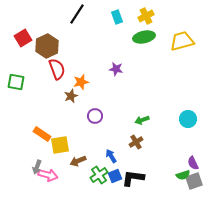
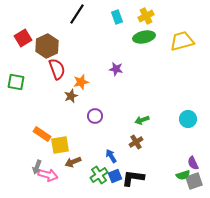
brown arrow: moved 5 px left, 1 px down
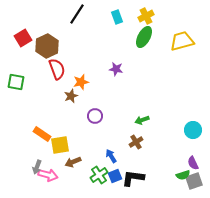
green ellipse: rotated 50 degrees counterclockwise
cyan circle: moved 5 px right, 11 px down
